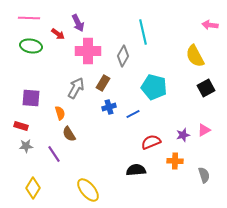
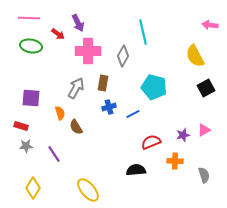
brown rectangle: rotated 21 degrees counterclockwise
brown semicircle: moved 7 px right, 7 px up
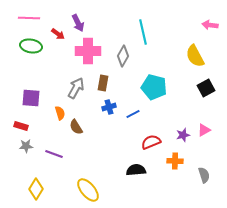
purple line: rotated 36 degrees counterclockwise
yellow diamond: moved 3 px right, 1 px down
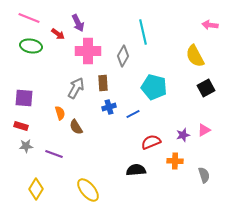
pink line: rotated 20 degrees clockwise
brown rectangle: rotated 14 degrees counterclockwise
purple square: moved 7 px left
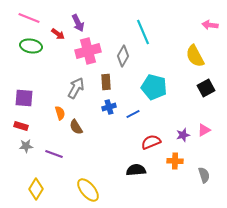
cyan line: rotated 10 degrees counterclockwise
pink cross: rotated 15 degrees counterclockwise
brown rectangle: moved 3 px right, 1 px up
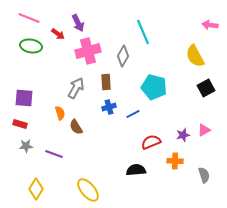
red rectangle: moved 1 px left, 2 px up
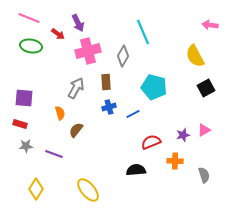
brown semicircle: moved 3 px down; rotated 70 degrees clockwise
